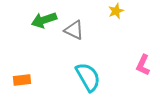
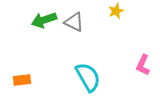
gray triangle: moved 8 px up
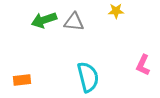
yellow star: rotated 21 degrees clockwise
gray triangle: rotated 20 degrees counterclockwise
cyan semicircle: rotated 16 degrees clockwise
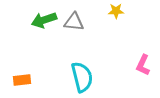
cyan semicircle: moved 6 px left
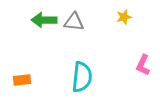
yellow star: moved 8 px right, 6 px down; rotated 14 degrees counterclockwise
green arrow: rotated 20 degrees clockwise
cyan semicircle: rotated 20 degrees clockwise
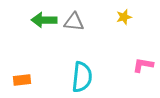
pink L-shape: rotated 75 degrees clockwise
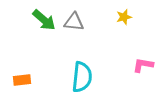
green arrow: rotated 140 degrees counterclockwise
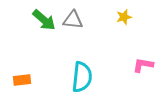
gray triangle: moved 1 px left, 2 px up
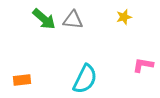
green arrow: moved 1 px up
cyan semicircle: moved 3 px right, 2 px down; rotated 20 degrees clockwise
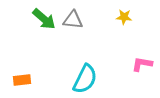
yellow star: rotated 21 degrees clockwise
pink L-shape: moved 1 px left, 1 px up
